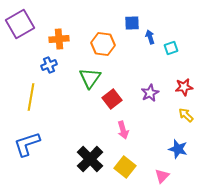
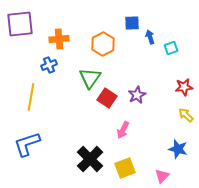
purple square: rotated 24 degrees clockwise
orange hexagon: rotated 25 degrees clockwise
purple star: moved 13 px left, 2 px down
red square: moved 5 px left, 1 px up; rotated 18 degrees counterclockwise
pink arrow: rotated 42 degrees clockwise
yellow square: moved 1 px down; rotated 30 degrees clockwise
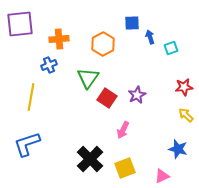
green triangle: moved 2 px left
pink triangle: rotated 21 degrees clockwise
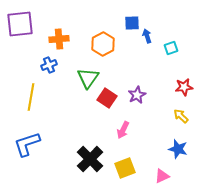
blue arrow: moved 3 px left, 1 px up
yellow arrow: moved 5 px left, 1 px down
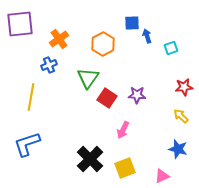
orange cross: rotated 30 degrees counterclockwise
purple star: rotated 30 degrees clockwise
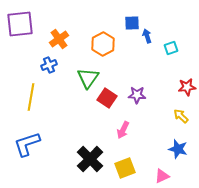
red star: moved 3 px right
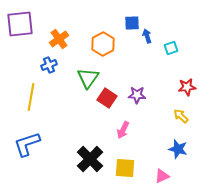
yellow square: rotated 25 degrees clockwise
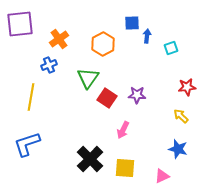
blue arrow: rotated 24 degrees clockwise
